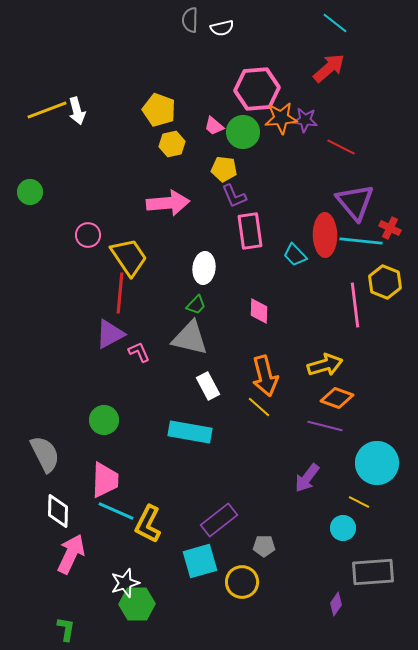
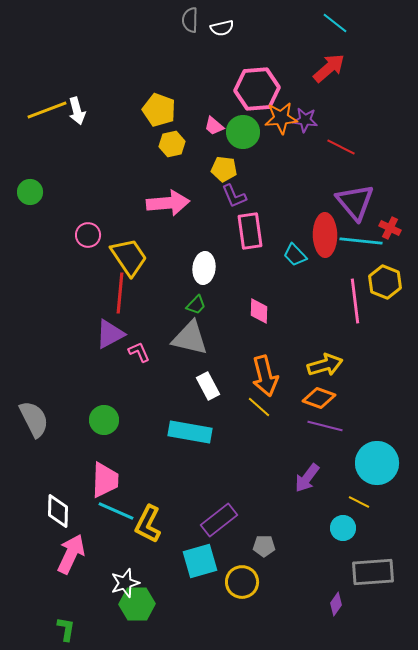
pink line at (355, 305): moved 4 px up
orange diamond at (337, 398): moved 18 px left
gray semicircle at (45, 454): moved 11 px left, 35 px up
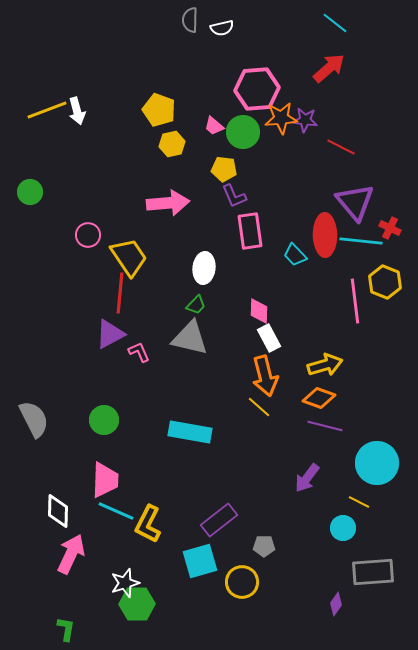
white rectangle at (208, 386): moved 61 px right, 48 px up
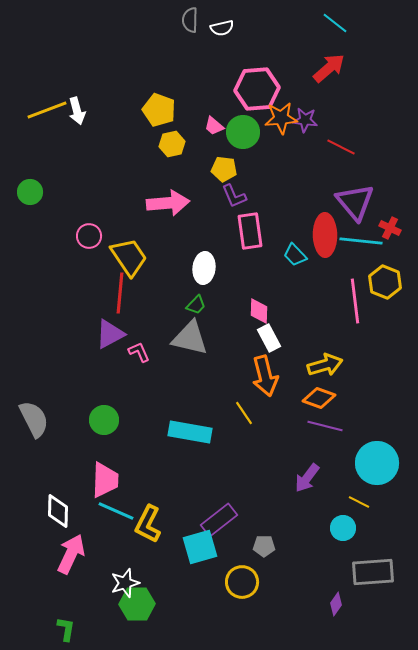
pink circle at (88, 235): moved 1 px right, 1 px down
yellow line at (259, 407): moved 15 px left, 6 px down; rotated 15 degrees clockwise
cyan square at (200, 561): moved 14 px up
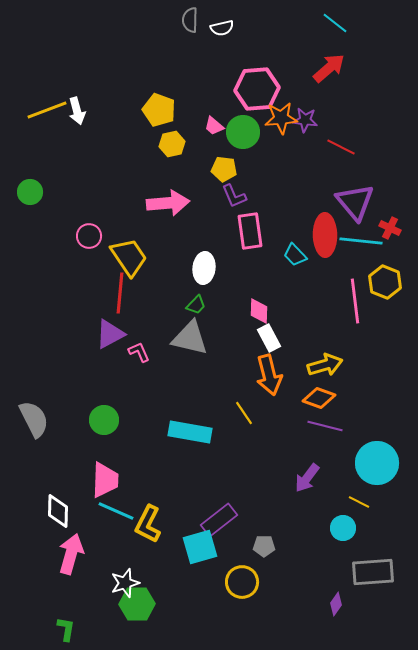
orange arrow at (265, 376): moved 4 px right, 1 px up
pink arrow at (71, 554): rotated 9 degrees counterclockwise
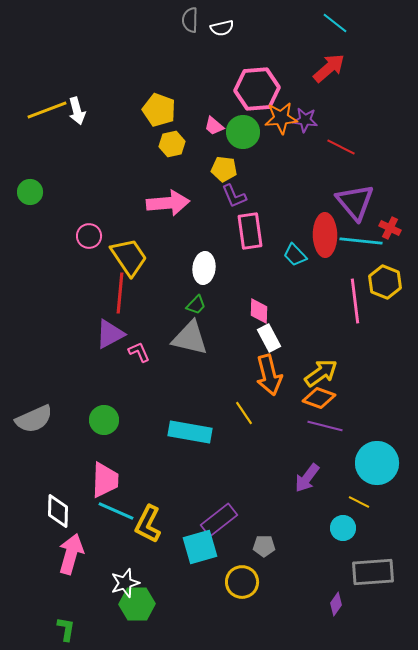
yellow arrow at (325, 365): moved 4 px left, 8 px down; rotated 20 degrees counterclockwise
gray semicircle at (34, 419): rotated 93 degrees clockwise
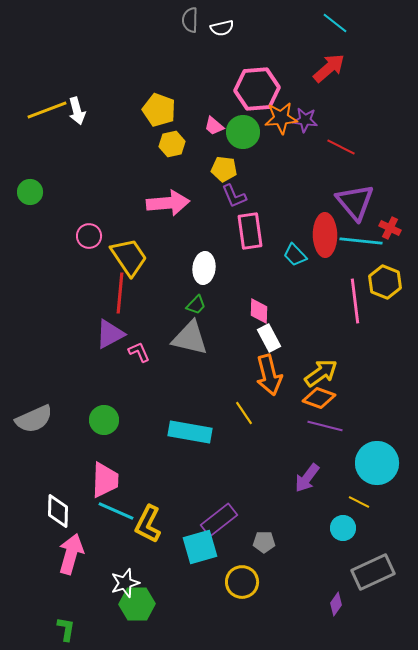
gray pentagon at (264, 546): moved 4 px up
gray rectangle at (373, 572): rotated 21 degrees counterclockwise
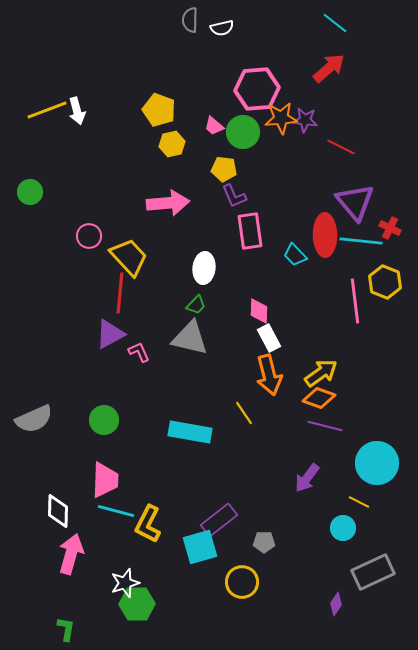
yellow trapezoid at (129, 257): rotated 9 degrees counterclockwise
cyan line at (116, 511): rotated 9 degrees counterclockwise
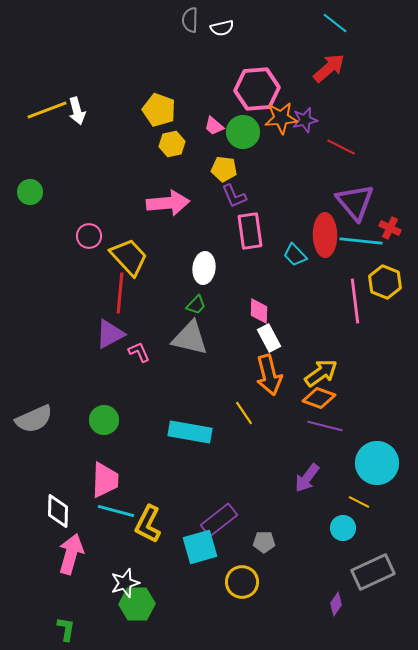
purple star at (305, 120): rotated 20 degrees counterclockwise
